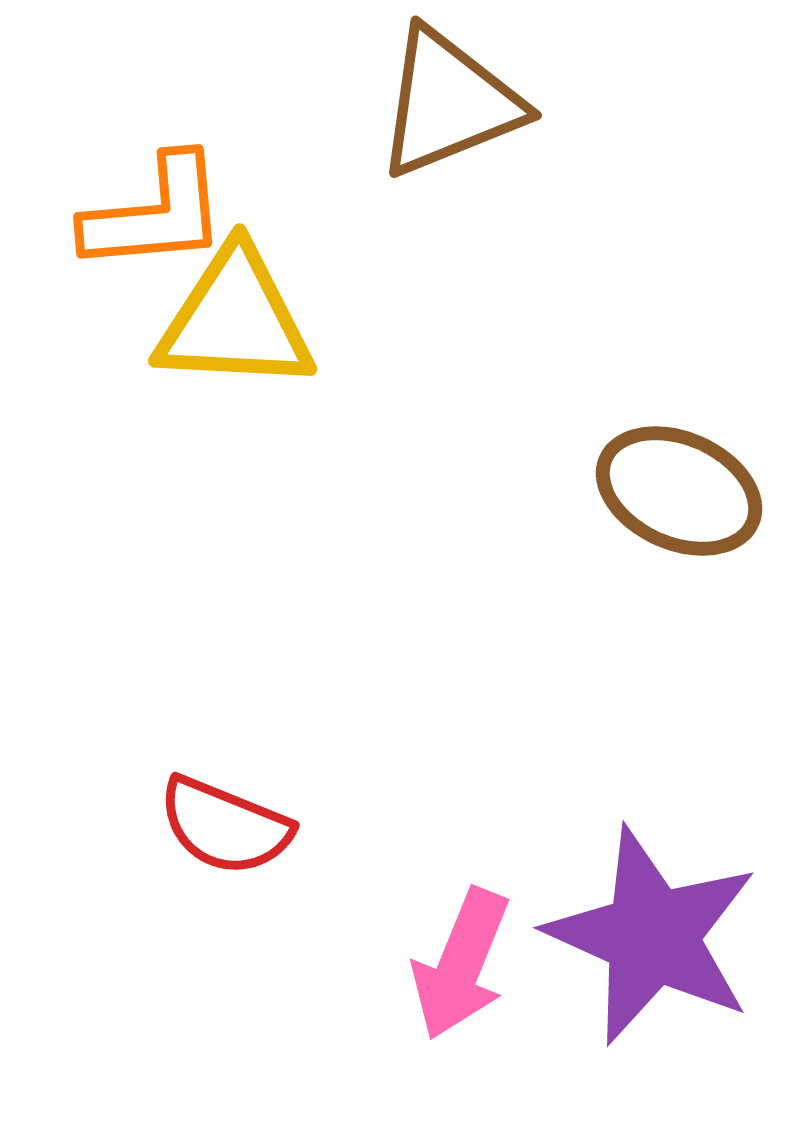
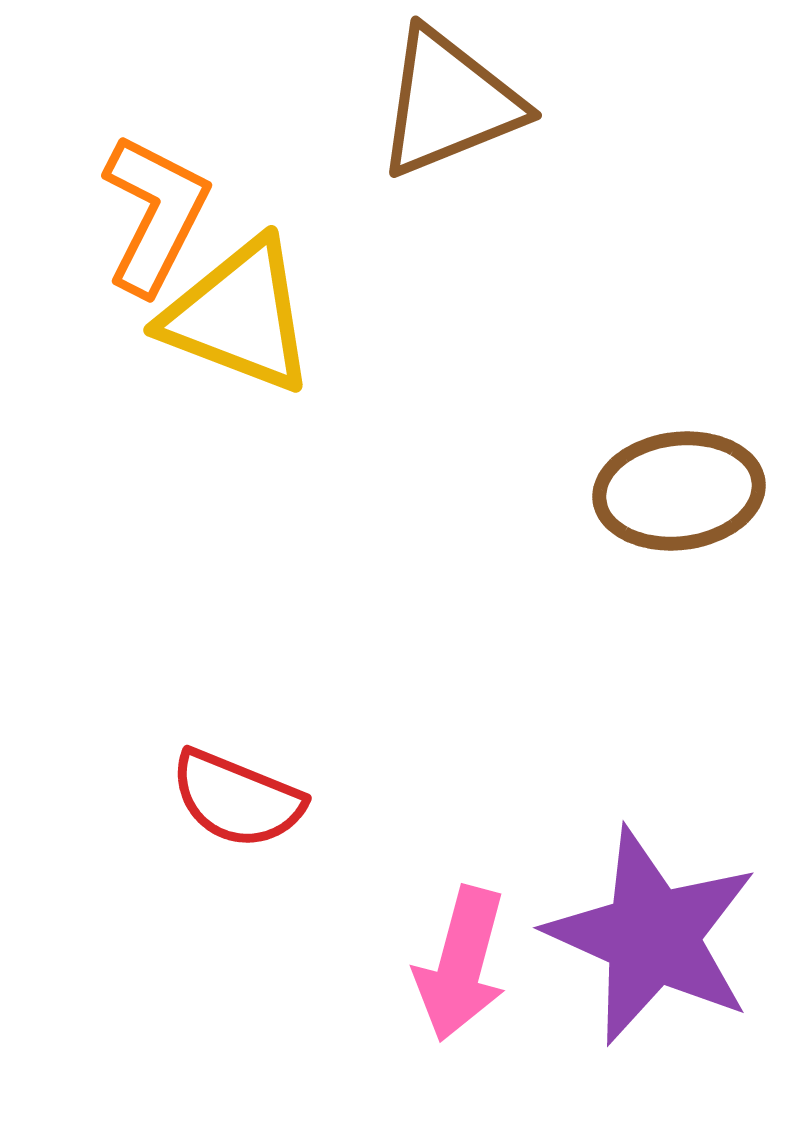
orange L-shape: rotated 58 degrees counterclockwise
yellow triangle: moved 4 px right, 4 px up; rotated 18 degrees clockwise
brown ellipse: rotated 31 degrees counterclockwise
red semicircle: moved 12 px right, 27 px up
pink arrow: rotated 7 degrees counterclockwise
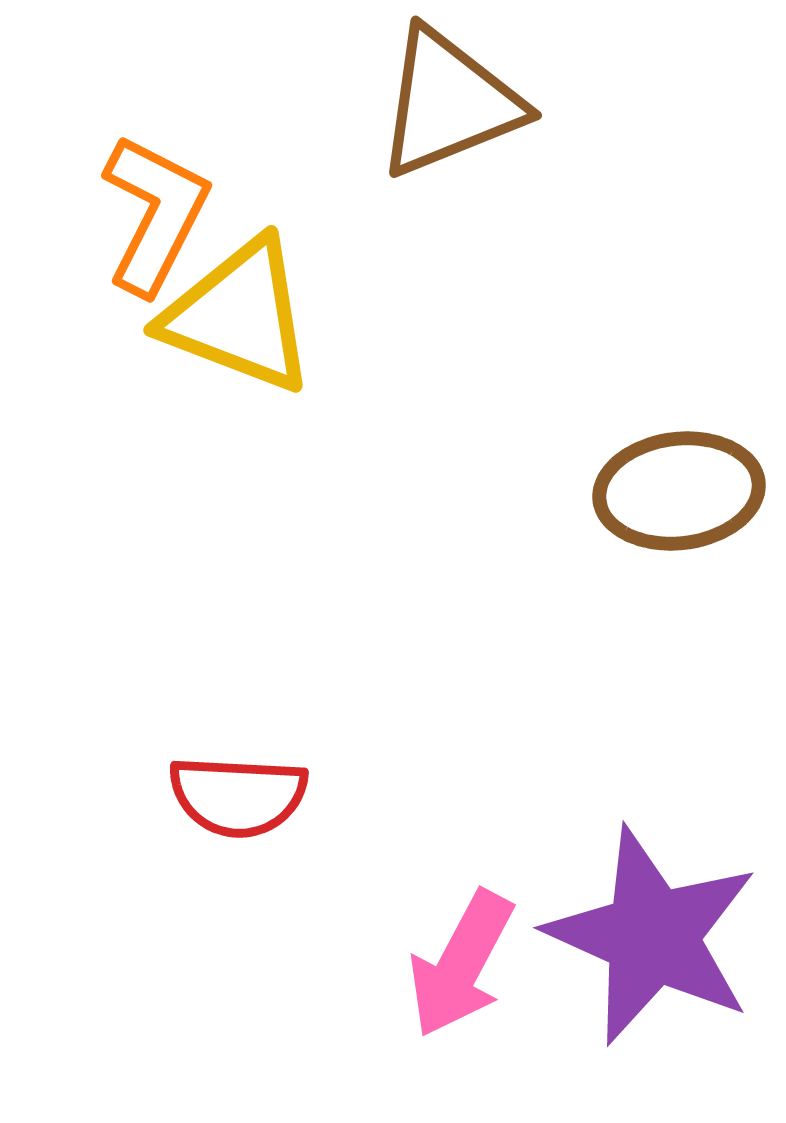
red semicircle: moved 1 px right, 3 px up; rotated 19 degrees counterclockwise
pink arrow: rotated 13 degrees clockwise
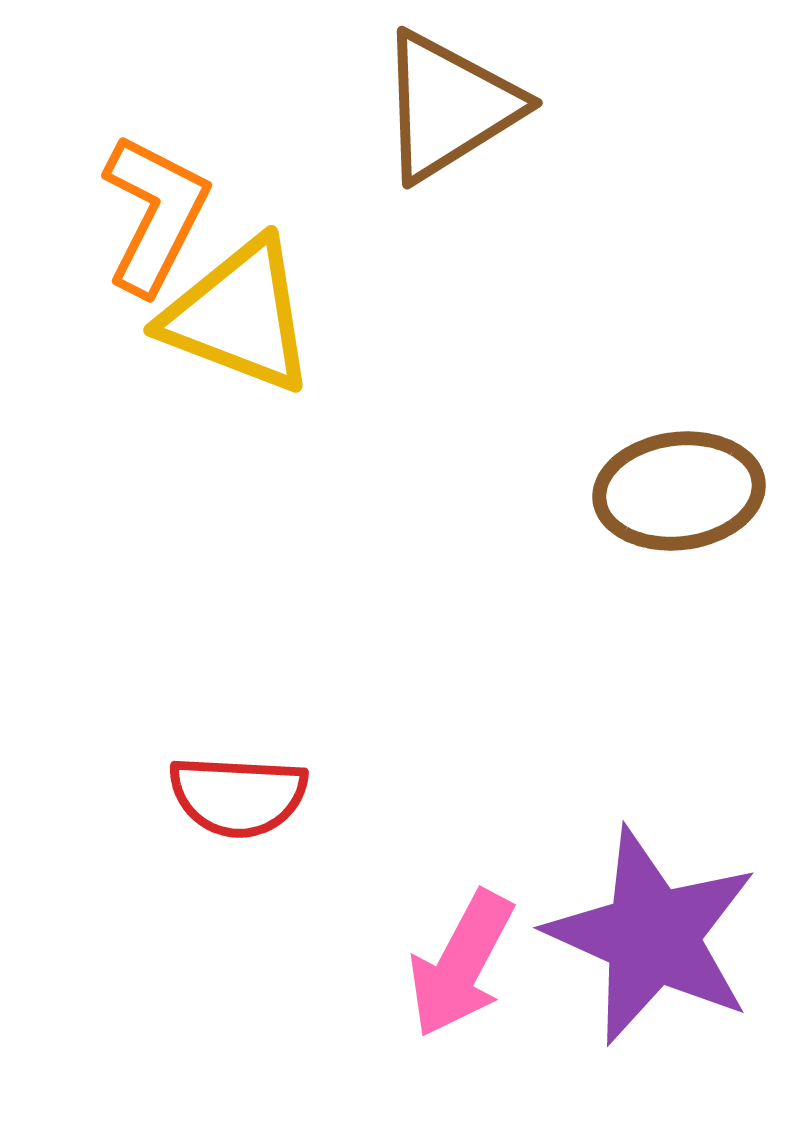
brown triangle: moved 3 px down; rotated 10 degrees counterclockwise
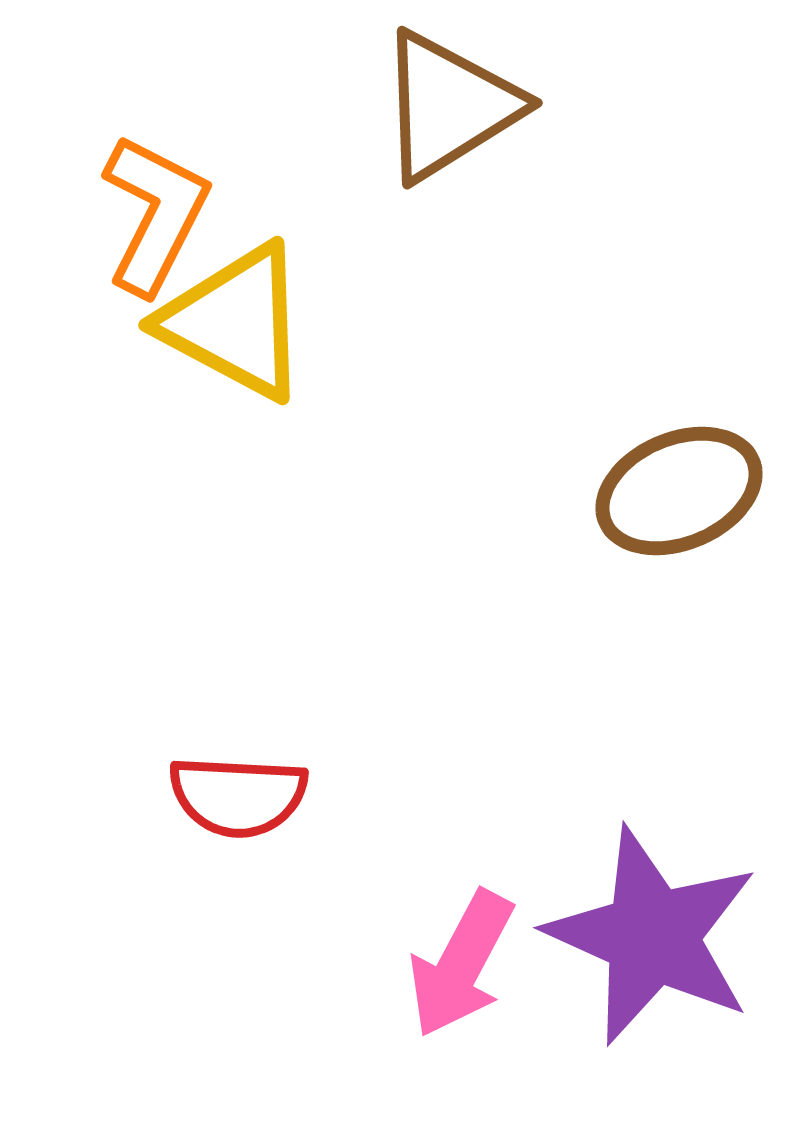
yellow triangle: moved 4 px left, 6 px down; rotated 7 degrees clockwise
brown ellipse: rotated 16 degrees counterclockwise
